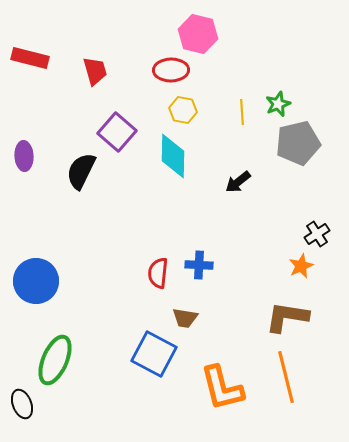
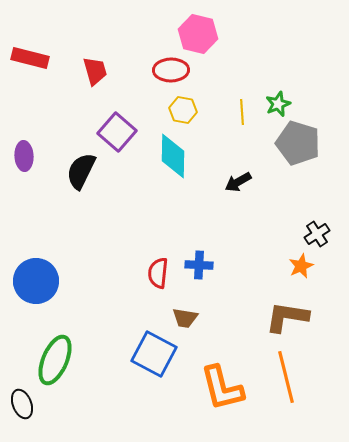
gray pentagon: rotated 30 degrees clockwise
black arrow: rotated 8 degrees clockwise
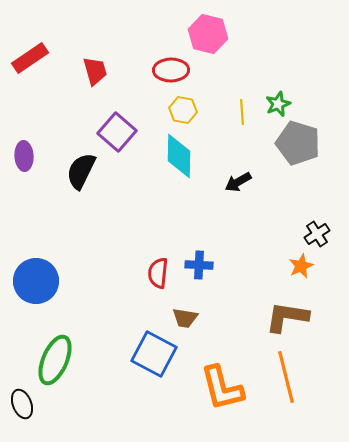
pink hexagon: moved 10 px right
red rectangle: rotated 48 degrees counterclockwise
cyan diamond: moved 6 px right
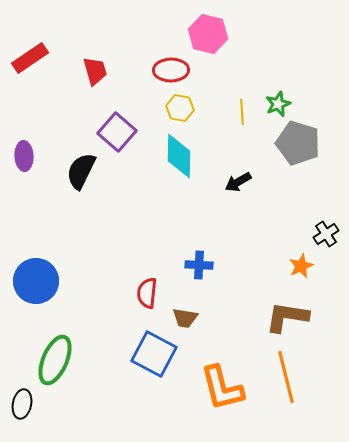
yellow hexagon: moved 3 px left, 2 px up
black cross: moved 9 px right
red semicircle: moved 11 px left, 20 px down
black ellipse: rotated 32 degrees clockwise
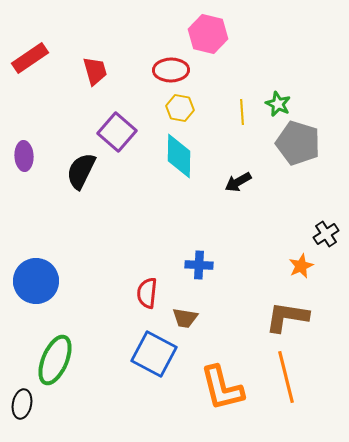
green star: rotated 25 degrees counterclockwise
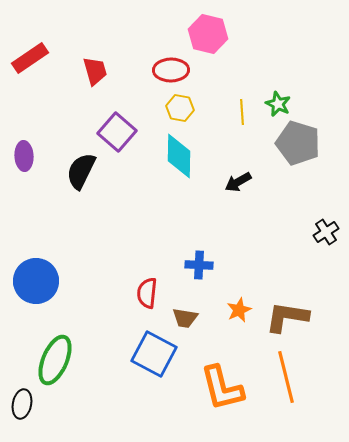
black cross: moved 2 px up
orange star: moved 62 px left, 44 px down
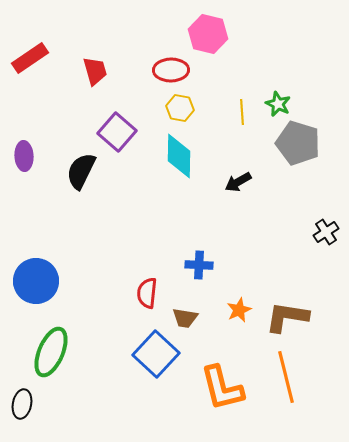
blue square: moved 2 px right; rotated 15 degrees clockwise
green ellipse: moved 4 px left, 8 px up
